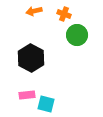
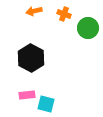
green circle: moved 11 px right, 7 px up
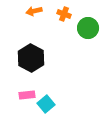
cyan square: rotated 36 degrees clockwise
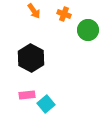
orange arrow: rotated 112 degrees counterclockwise
green circle: moved 2 px down
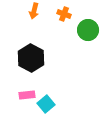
orange arrow: rotated 49 degrees clockwise
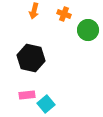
black hexagon: rotated 16 degrees counterclockwise
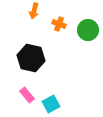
orange cross: moved 5 px left, 10 px down
pink rectangle: rotated 56 degrees clockwise
cyan square: moved 5 px right; rotated 12 degrees clockwise
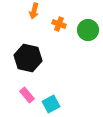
black hexagon: moved 3 px left
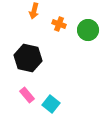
cyan square: rotated 24 degrees counterclockwise
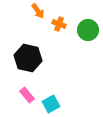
orange arrow: moved 4 px right; rotated 49 degrees counterclockwise
cyan square: rotated 24 degrees clockwise
